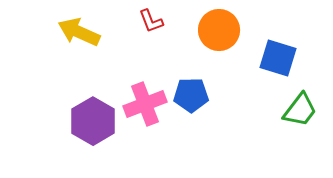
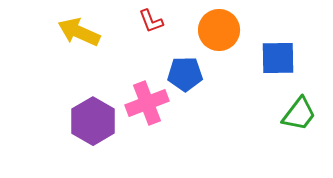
blue square: rotated 18 degrees counterclockwise
blue pentagon: moved 6 px left, 21 px up
pink cross: moved 2 px right, 1 px up
green trapezoid: moved 1 px left, 4 px down
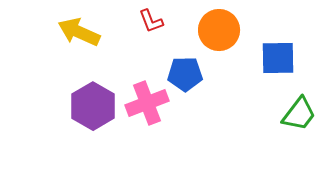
purple hexagon: moved 15 px up
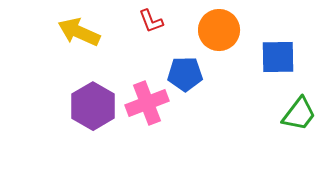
blue square: moved 1 px up
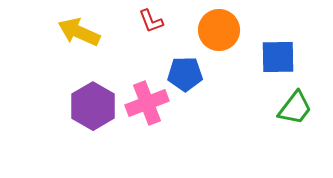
green trapezoid: moved 4 px left, 6 px up
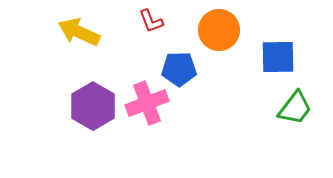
blue pentagon: moved 6 px left, 5 px up
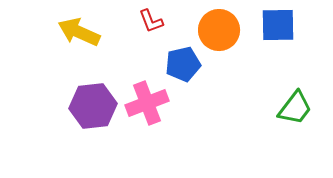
blue square: moved 32 px up
blue pentagon: moved 4 px right, 5 px up; rotated 12 degrees counterclockwise
purple hexagon: rotated 24 degrees clockwise
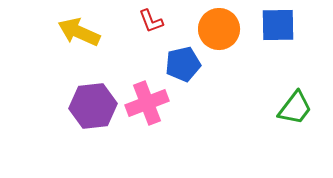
orange circle: moved 1 px up
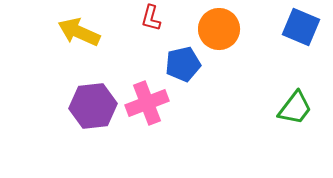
red L-shape: moved 3 px up; rotated 36 degrees clockwise
blue square: moved 23 px right, 2 px down; rotated 24 degrees clockwise
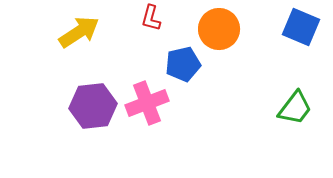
yellow arrow: rotated 123 degrees clockwise
